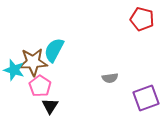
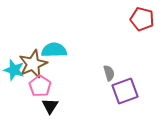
cyan semicircle: rotated 60 degrees clockwise
brown star: moved 2 px down; rotated 20 degrees counterclockwise
gray semicircle: moved 1 px left, 5 px up; rotated 98 degrees counterclockwise
purple square: moved 21 px left, 7 px up
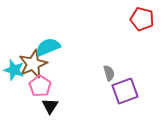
cyan semicircle: moved 6 px left, 3 px up; rotated 20 degrees counterclockwise
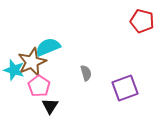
red pentagon: moved 2 px down
brown star: moved 1 px left, 2 px up
gray semicircle: moved 23 px left
pink pentagon: moved 1 px left
purple square: moved 3 px up
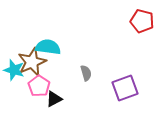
cyan semicircle: rotated 30 degrees clockwise
black triangle: moved 4 px right, 7 px up; rotated 30 degrees clockwise
